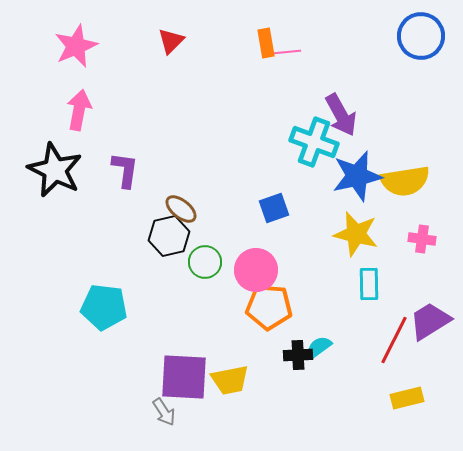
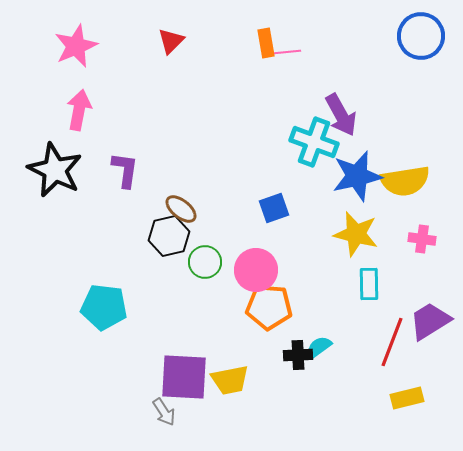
red line: moved 2 px left, 2 px down; rotated 6 degrees counterclockwise
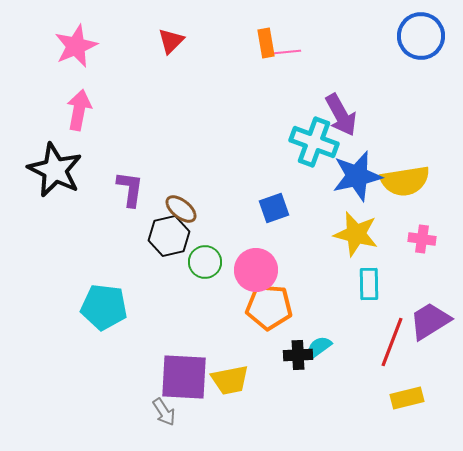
purple L-shape: moved 5 px right, 19 px down
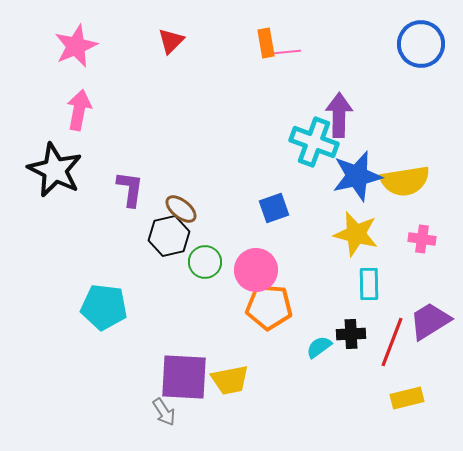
blue circle: moved 8 px down
purple arrow: moved 2 px left; rotated 150 degrees counterclockwise
black cross: moved 53 px right, 21 px up
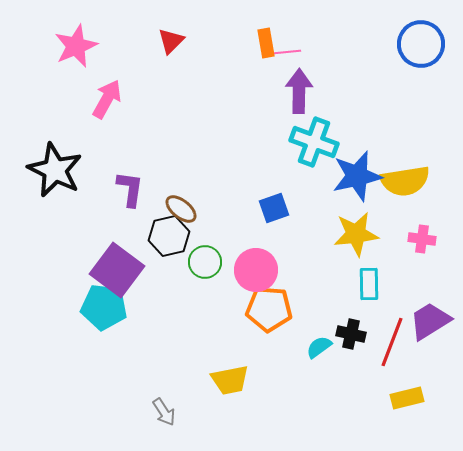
pink arrow: moved 28 px right, 11 px up; rotated 18 degrees clockwise
purple arrow: moved 40 px left, 24 px up
yellow star: rotated 21 degrees counterclockwise
orange pentagon: moved 2 px down
black cross: rotated 16 degrees clockwise
purple square: moved 67 px left, 107 px up; rotated 34 degrees clockwise
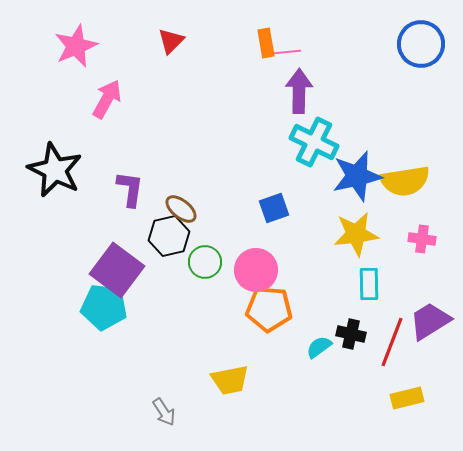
cyan cross: rotated 6 degrees clockwise
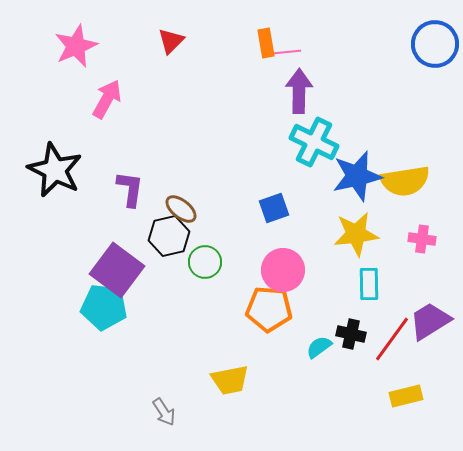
blue circle: moved 14 px right
pink circle: moved 27 px right
red line: moved 3 px up; rotated 15 degrees clockwise
yellow rectangle: moved 1 px left, 2 px up
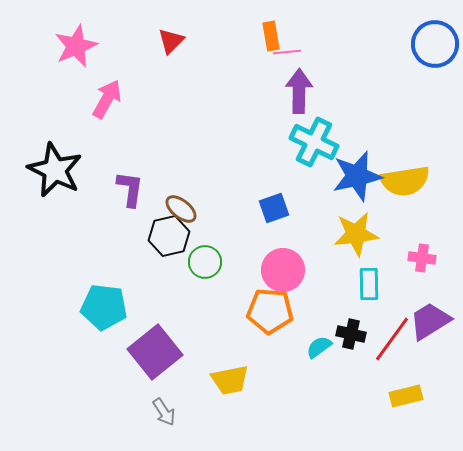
orange rectangle: moved 5 px right, 7 px up
pink cross: moved 19 px down
purple square: moved 38 px right, 82 px down; rotated 14 degrees clockwise
orange pentagon: moved 1 px right, 2 px down
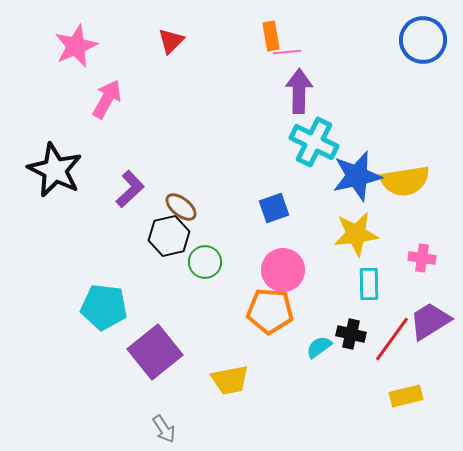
blue circle: moved 12 px left, 4 px up
purple L-shape: rotated 39 degrees clockwise
brown ellipse: moved 2 px up
gray arrow: moved 17 px down
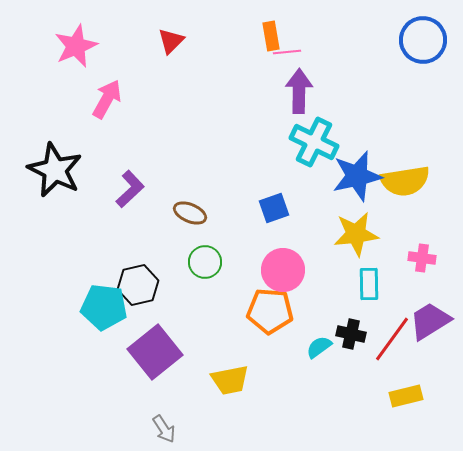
brown ellipse: moved 9 px right, 6 px down; rotated 16 degrees counterclockwise
black hexagon: moved 31 px left, 49 px down
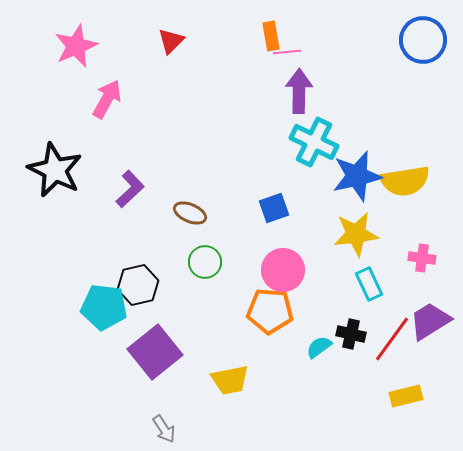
cyan rectangle: rotated 24 degrees counterclockwise
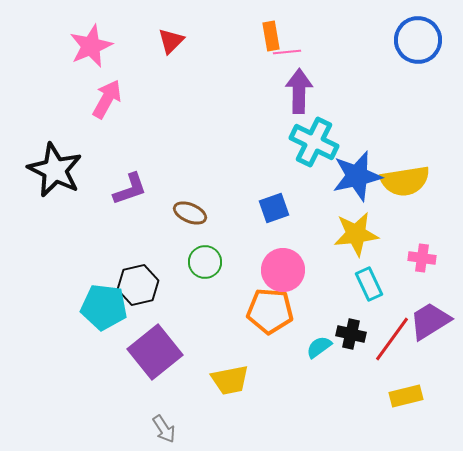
blue circle: moved 5 px left
pink star: moved 15 px right
purple L-shape: rotated 24 degrees clockwise
